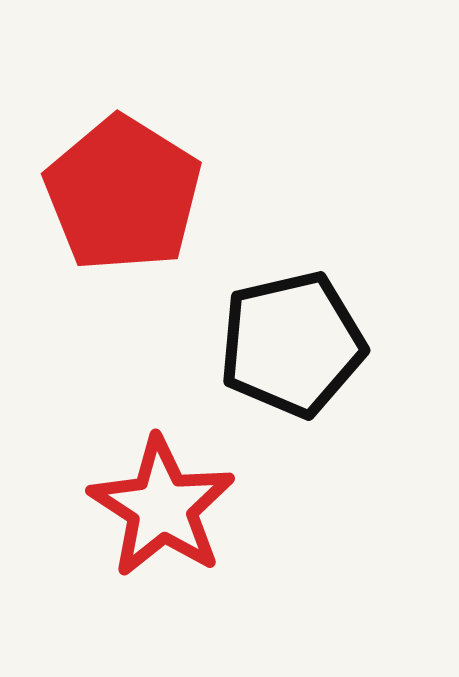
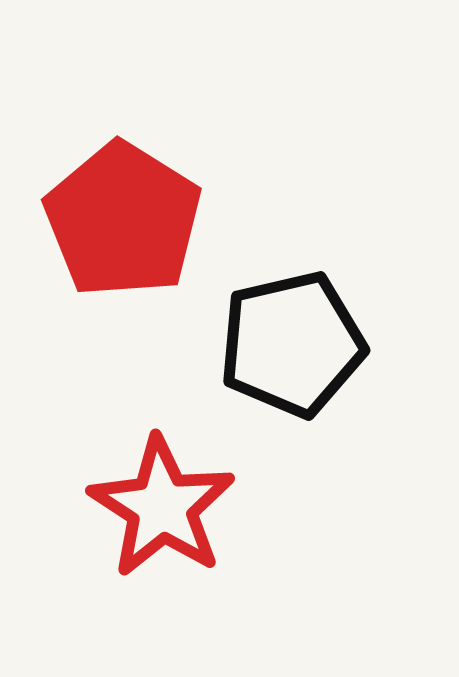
red pentagon: moved 26 px down
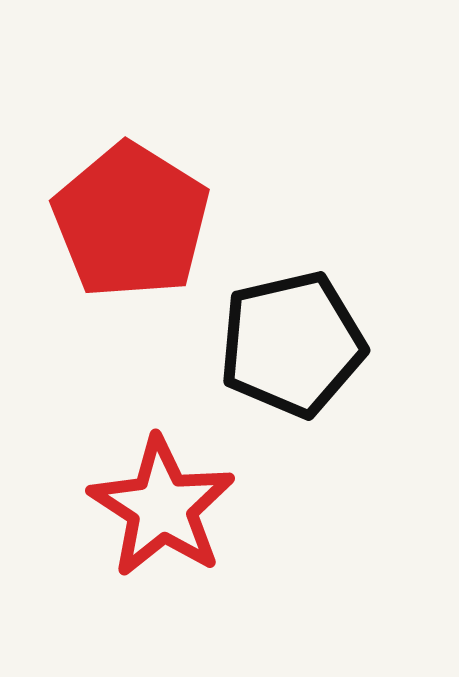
red pentagon: moved 8 px right, 1 px down
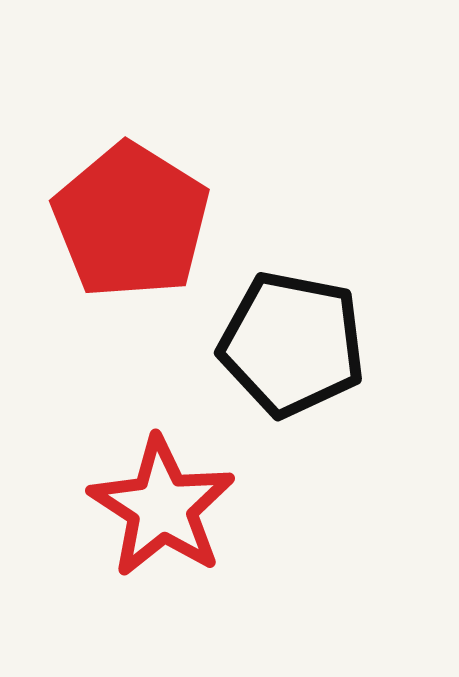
black pentagon: rotated 24 degrees clockwise
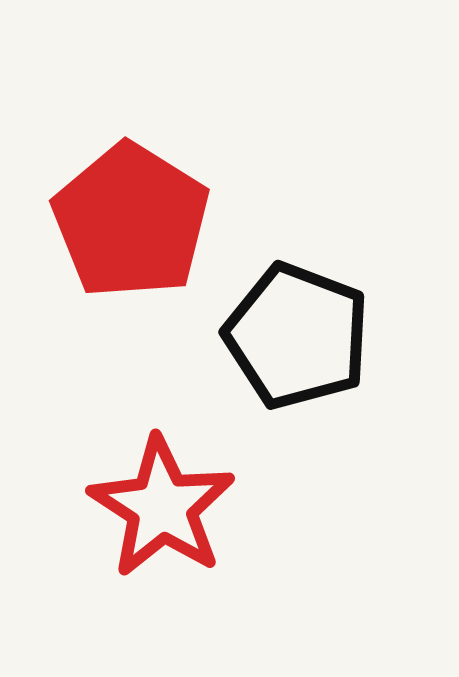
black pentagon: moved 5 px right, 8 px up; rotated 10 degrees clockwise
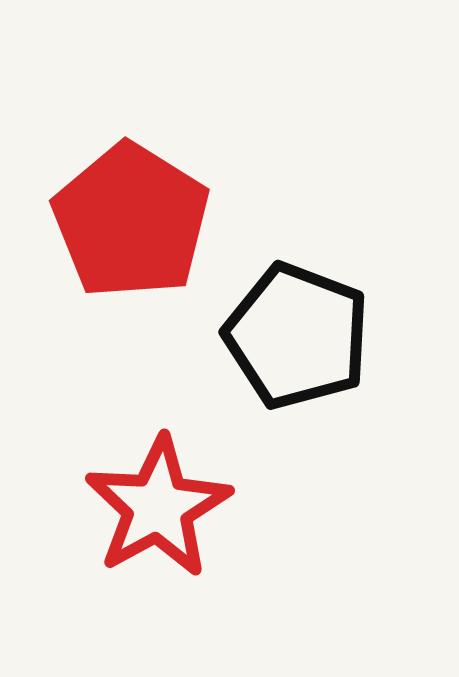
red star: moved 4 px left; rotated 10 degrees clockwise
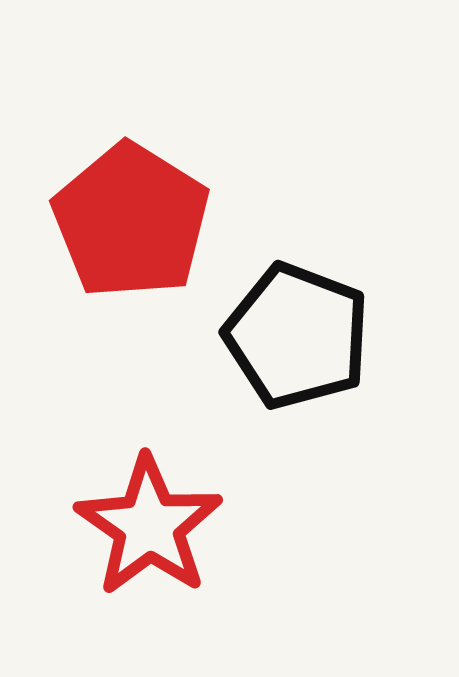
red star: moved 9 px left, 19 px down; rotated 8 degrees counterclockwise
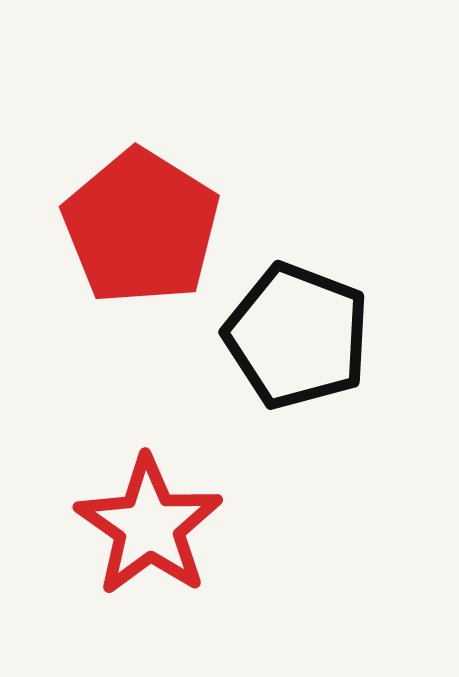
red pentagon: moved 10 px right, 6 px down
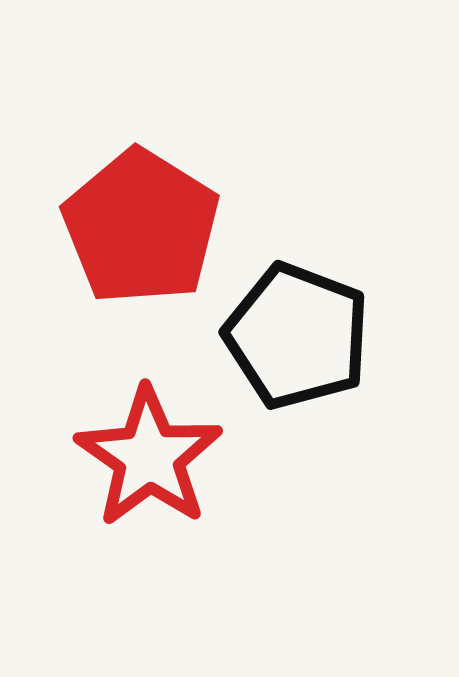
red star: moved 69 px up
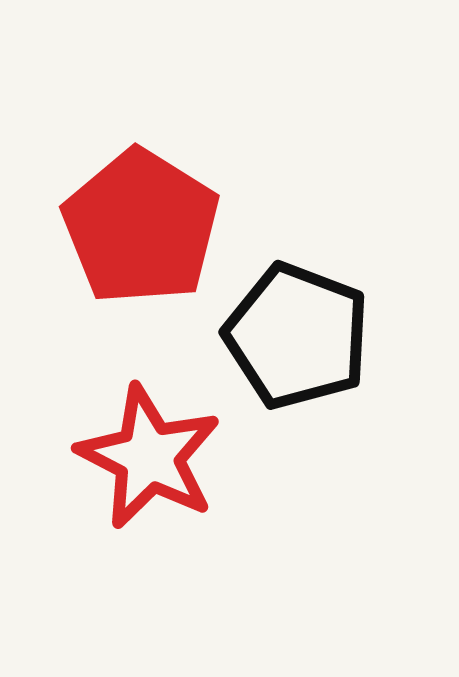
red star: rotated 8 degrees counterclockwise
